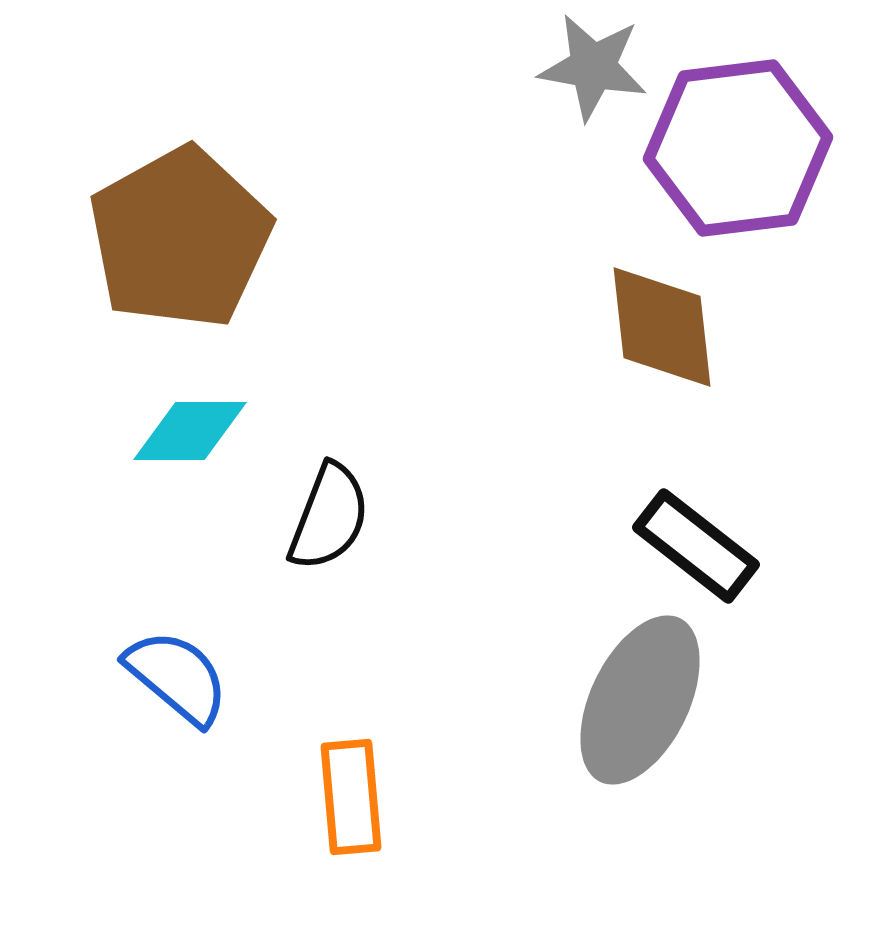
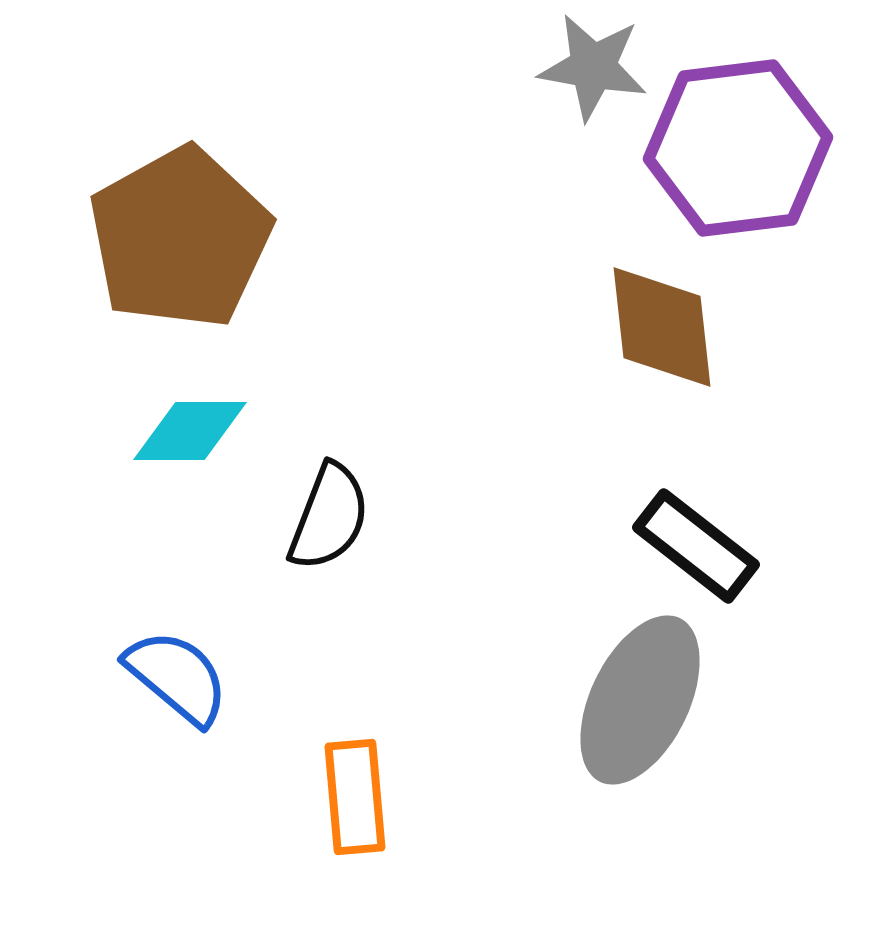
orange rectangle: moved 4 px right
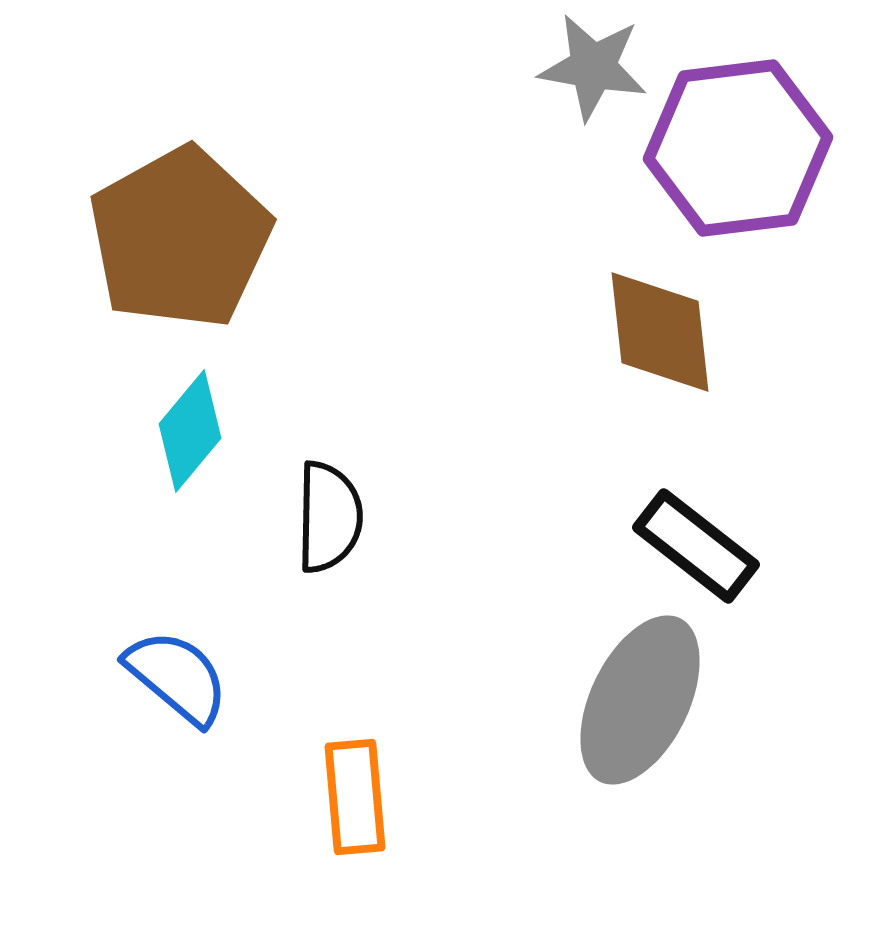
brown diamond: moved 2 px left, 5 px down
cyan diamond: rotated 50 degrees counterclockwise
black semicircle: rotated 20 degrees counterclockwise
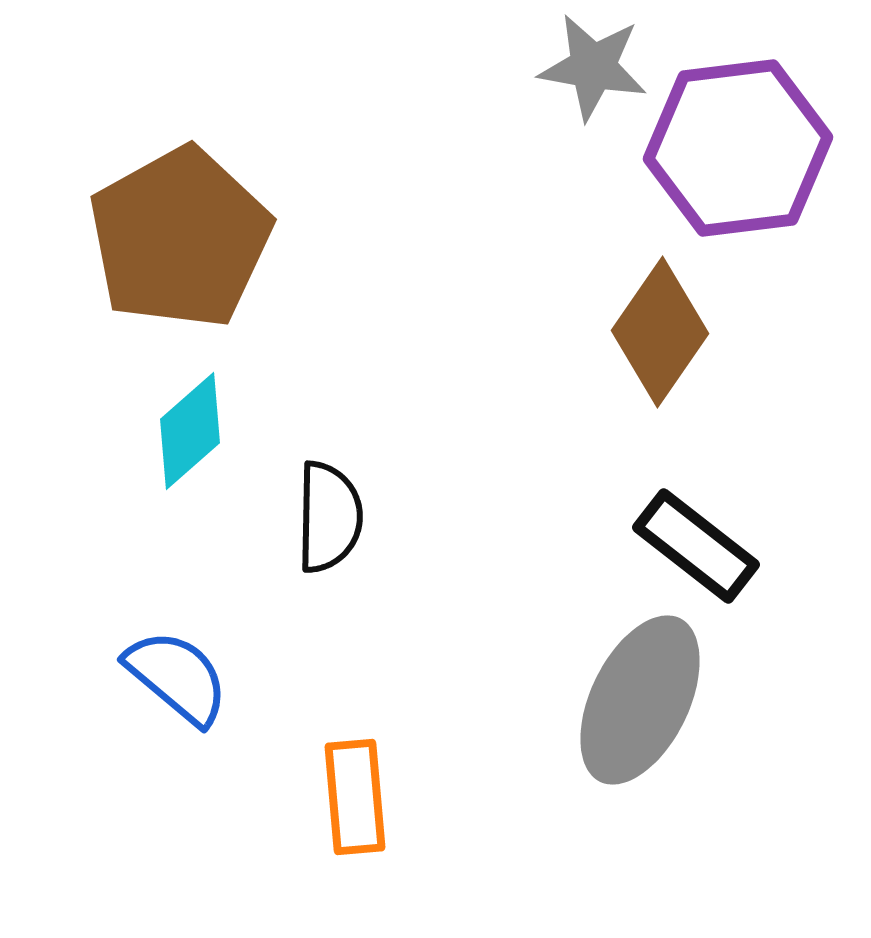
brown diamond: rotated 41 degrees clockwise
cyan diamond: rotated 9 degrees clockwise
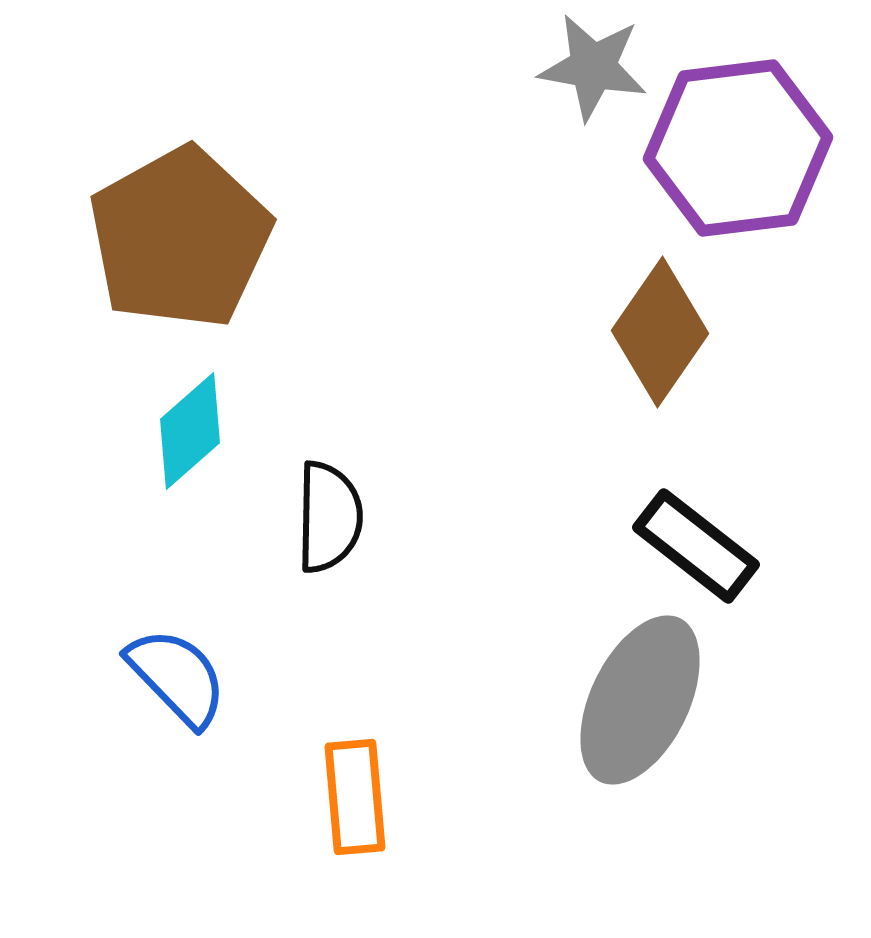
blue semicircle: rotated 6 degrees clockwise
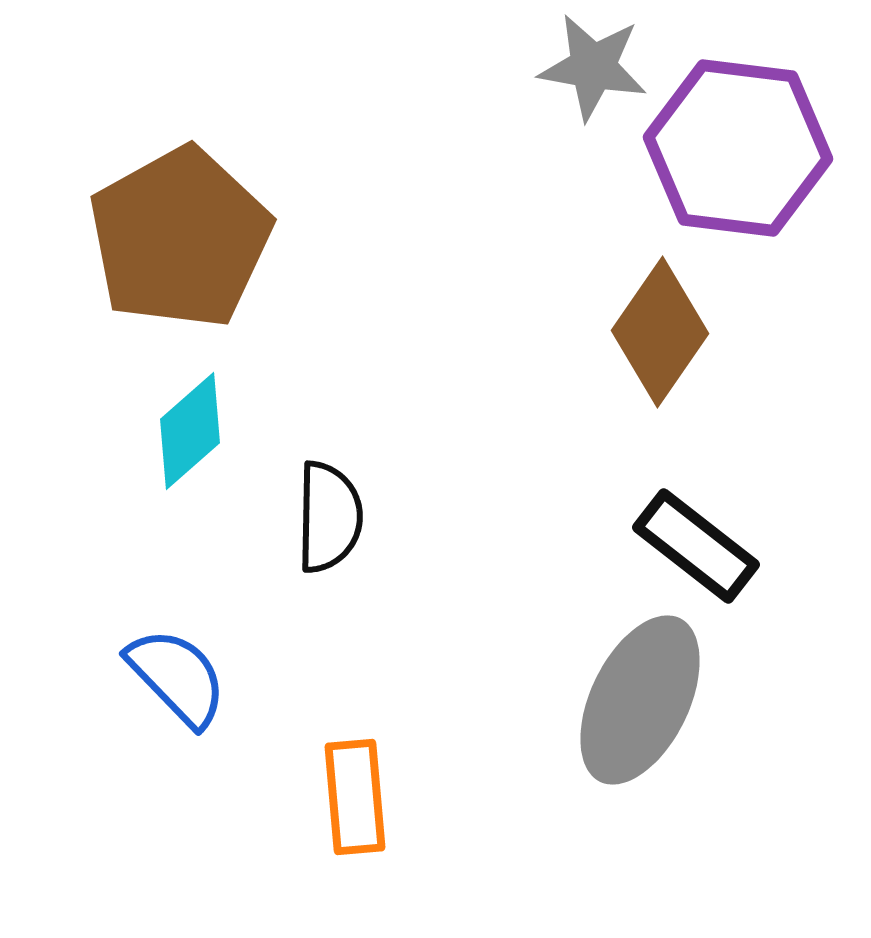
purple hexagon: rotated 14 degrees clockwise
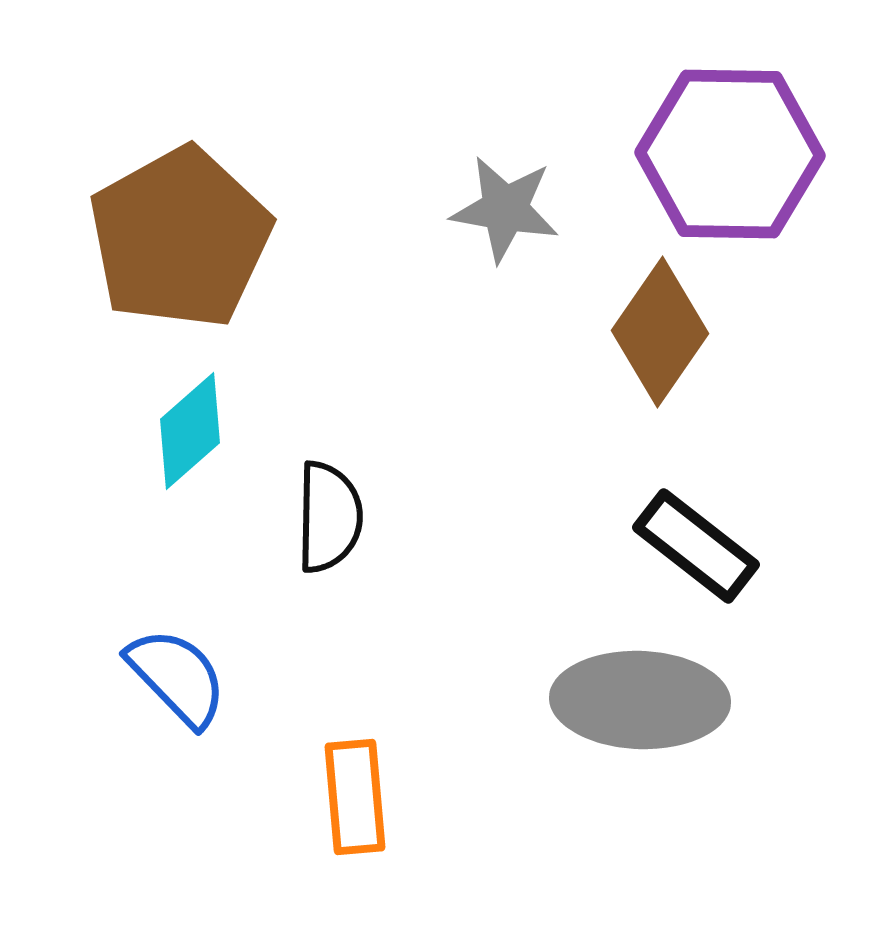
gray star: moved 88 px left, 142 px down
purple hexagon: moved 8 px left, 6 px down; rotated 6 degrees counterclockwise
gray ellipse: rotated 66 degrees clockwise
